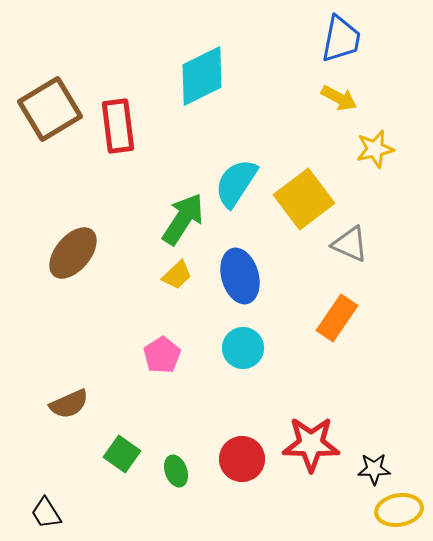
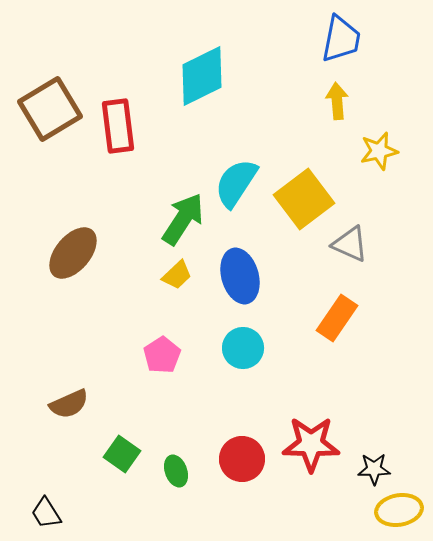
yellow arrow: moved 2 px left, 3 px down; rotated 123 degrees counterclockwise
yellow star: moved 4 px right, 2 px down
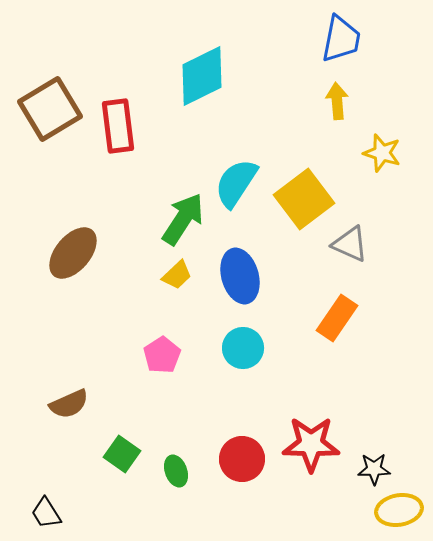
yellow star: moved 3 px right, 2 px down; rotated 30 degrees clockwise
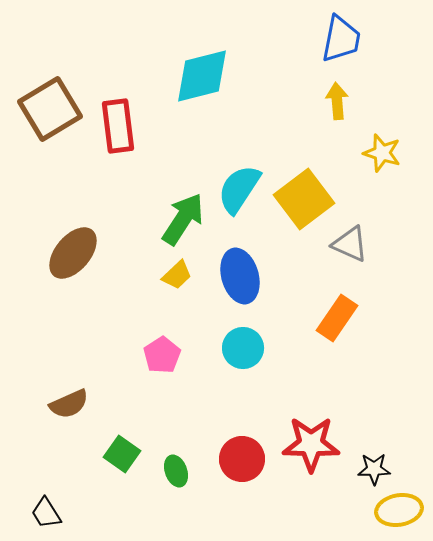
cyan diamond: rotated 12 degrees clockwise
cyan semicircle: moved 3 px right, 6 px down
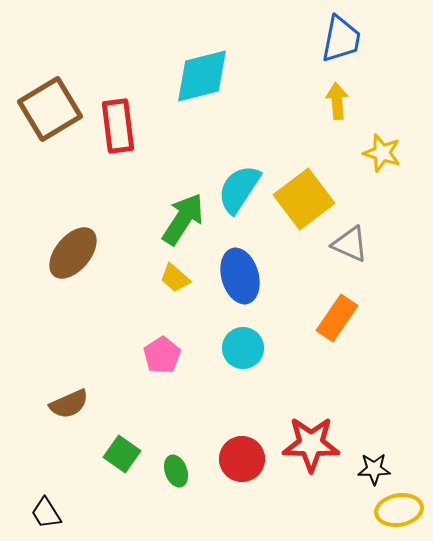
yellow trapezoid: moved 2 px left, 3 px down; rotated 84 degrees clockwise
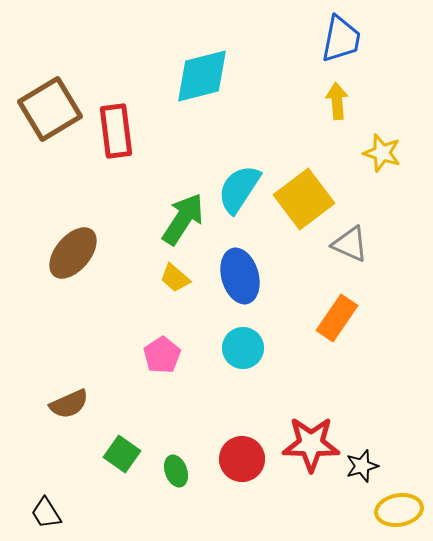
red rectangle: moved 2 px left, 5 px down
black star: moved 12 px left, 3 px up; rotated 16 degrees counterclockwise
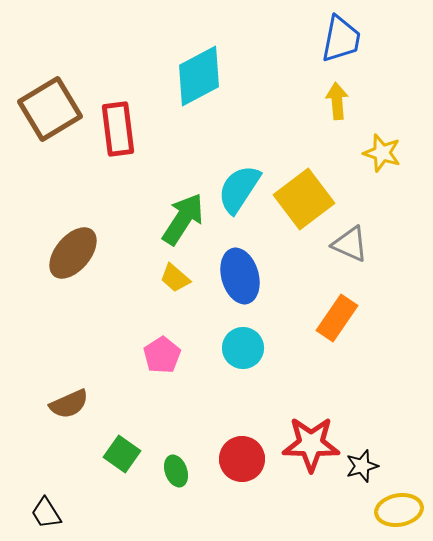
cyan diamond: moved 3 px left; rotated 14 degrees counterclockwise
red rectangle: moved 2 px right, 2 px up
